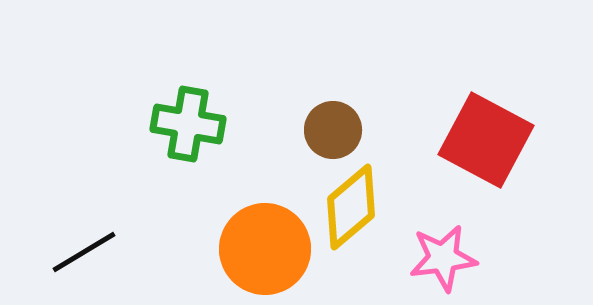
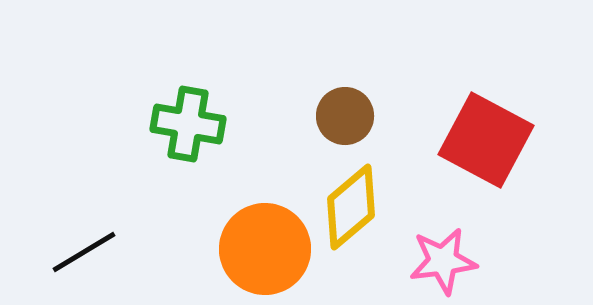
brown circle: moved 12 px right, 14 px up
pink star: moved 3 px down
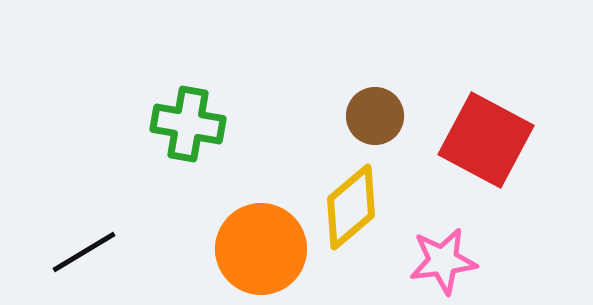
brown circle: moved 30 px right
orange circle: moved 4 px left
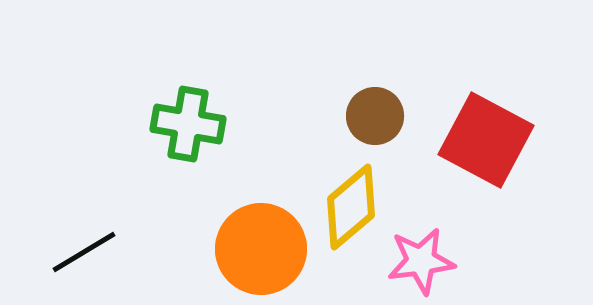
pink star: moved 22 px left
